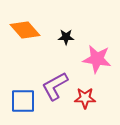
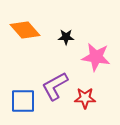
pink star: moved 1 px left, 2 px up
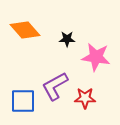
black star: moved 1 px right, 2 px down
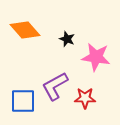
black star: rotated 21 degrees clockwise
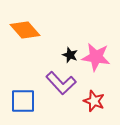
black star: moved 3 px right, 16 px down
purple L-shape: moved 6 px right, 3 px up; rotated 104 degrees counterclockwise
red star: moved 9 px right, 3 px down; rotated 20 degrees clockwise
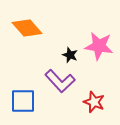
orange diamond: moved 2 px right, 2 px up
pink star: moved 3 px right, 11 px up
purple L-shape: moved 1 px left, 2 px up
red star: moved 1 px down
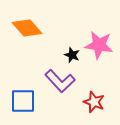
pink star: moved 1 px up
black star: moved 2 px right
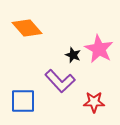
pink star: moved 4 px down; rotated 20 degrees clockwise
black star: moved 1 px right
red star: rotated 20 degrees counterclockwise
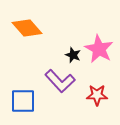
red star: moved 3 px right, 7 px up
